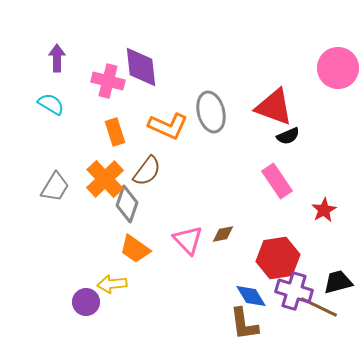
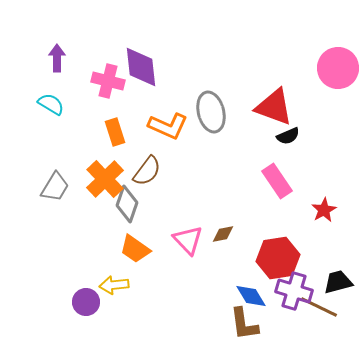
yellow arrow: moved 2 px right, 1 px down
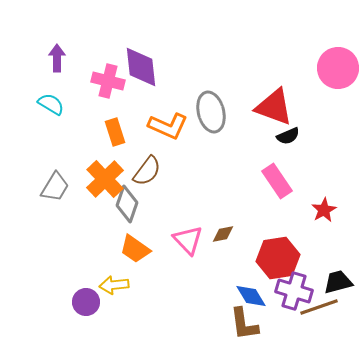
brown line: rotated 45 degrees counterclockwise
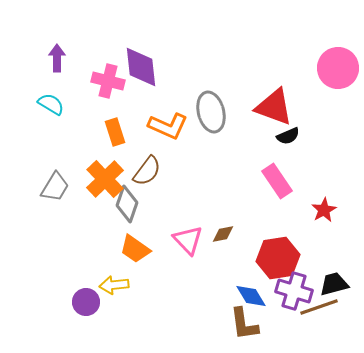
black trapezoid: moved 4 px left, 2 px down
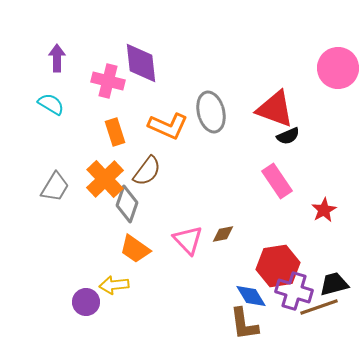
purple diamond: moved 4 px up
red triangle: moved 1 px right, 2 px down
red hexagon: moved 8 px down
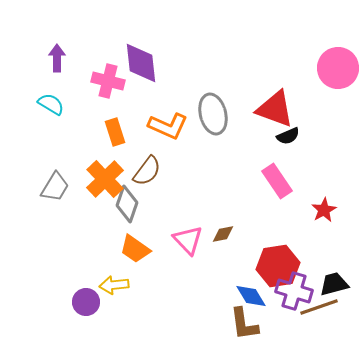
gray ellipse: moved 2 px right, 2 px down
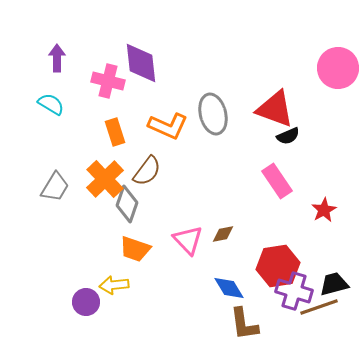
orange trapezoid: rotated 16 degrees counterclockwise
blue diamond: moved 22 px left, 8 px up
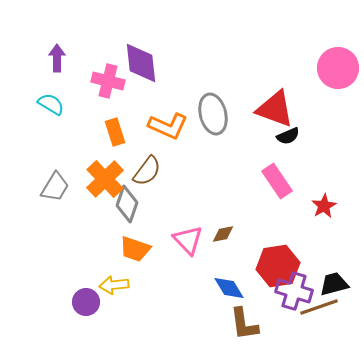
red star: moved 4 px up
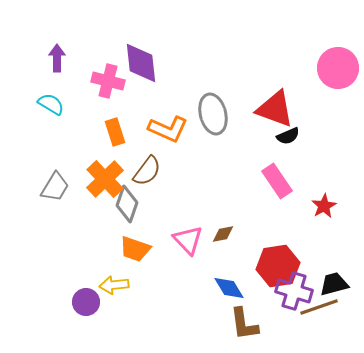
orange L-shape: moved 3 px down
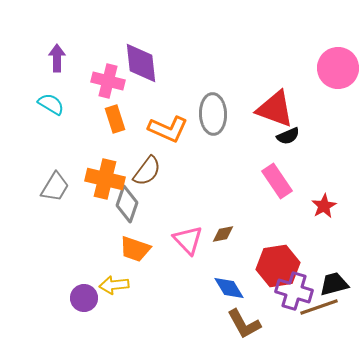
gray ellipse: rotated 12 degrees clockwise
orange rectangle: moved 13 px up
orange cross: rotated 33 degrees counterclockwise
purple circle: moved 2 px left, 4 px up
brown L-shape: rotated 21 degrees counterclockwise
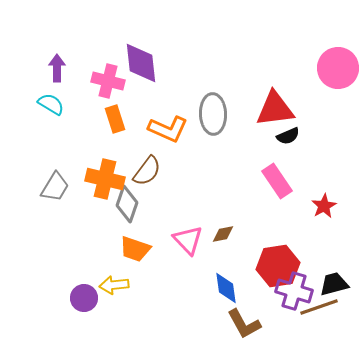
purple arrow: moved 10 px down
red triangle: rotated 27 degrees counterclockwise
blue diamond: moved 3 px left; rotated 24 degrees clockwise
